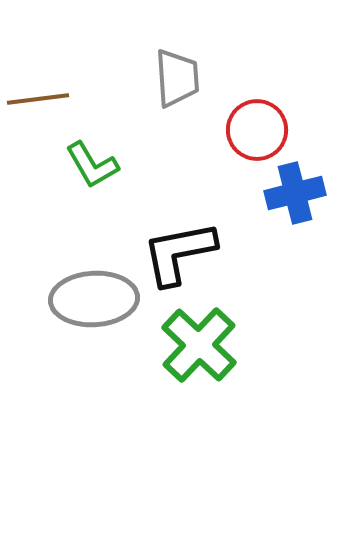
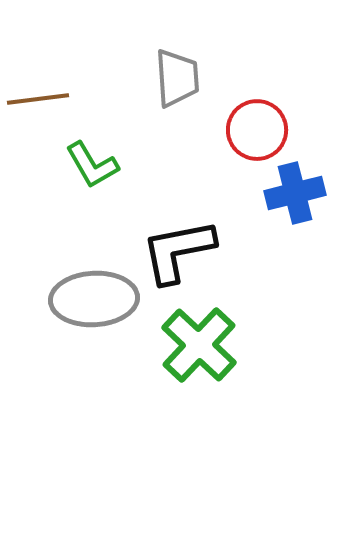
black L-shape: moved 1 px left, 2 px up
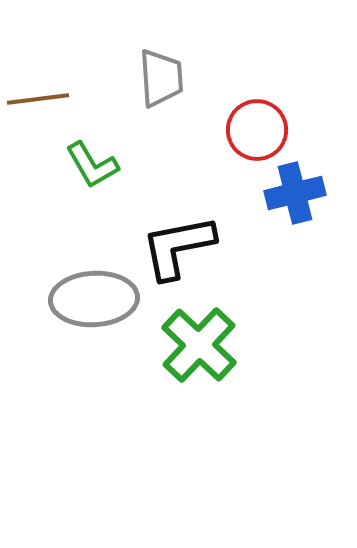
gray trapezoid: moved 16 px left
black L-shape: moved 4 px up
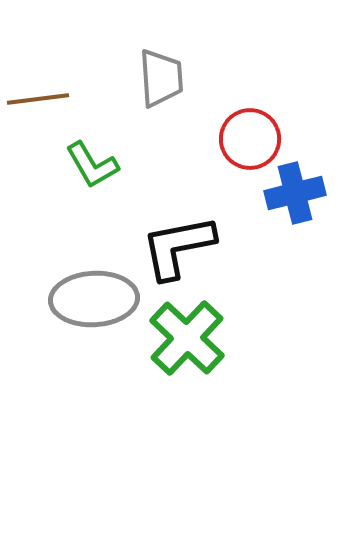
red circle: moved 7 px left, 9 px down
green cross: moved 12 px left, 7 px up
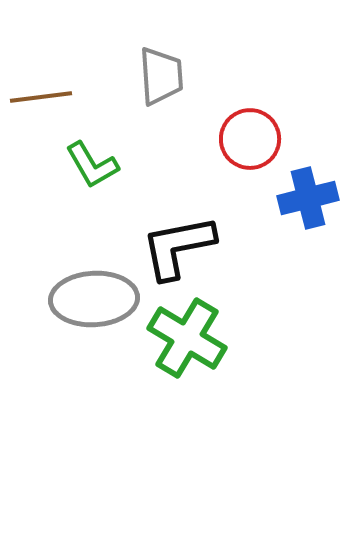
gray trapezoid: moved 2 px up
brown line: moved 3 px right, 2 px up
blue cross: moved 13 px right, 5 px down
green cross: rotated 12 degrees counterclockwise
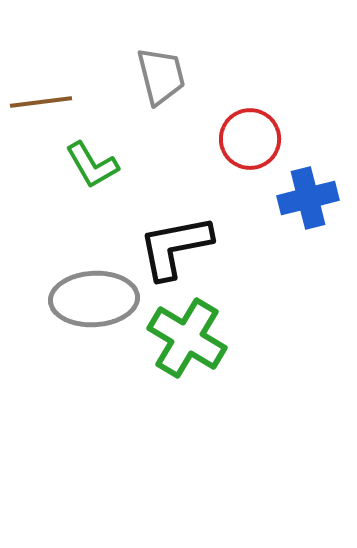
gray trapezoid: rotated 10 degrees counterclockwise
brown line: moved 5 px down
black L-shape: moved 3 px left
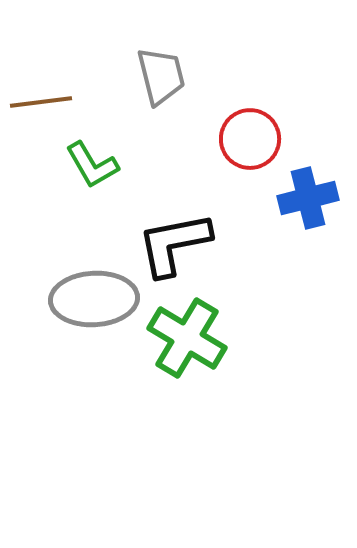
black L-shape: moved 1 px left, 3 px up
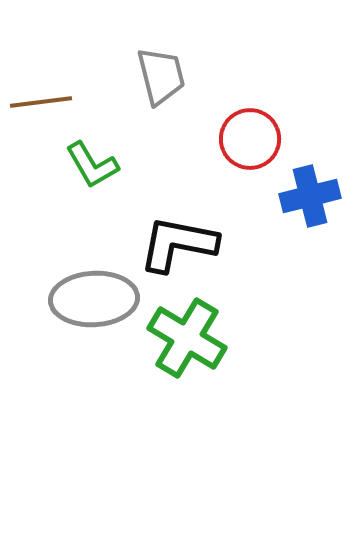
blue cross: moved 2 px right, 2 px up
black L-shape: moved 4 px right; rotated 22 degrees clockwise
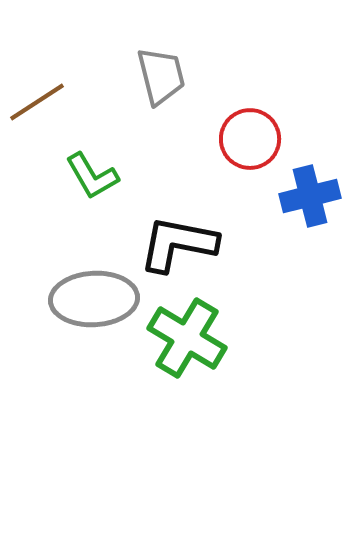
brown line: moved 4 px left; rotated 26 degrees counterclockwise
green L-shape: moved 11 px down
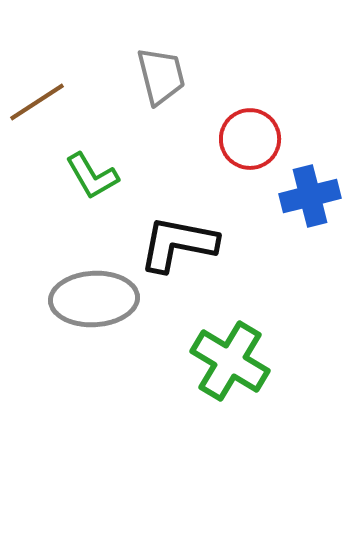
green cross: moved 43 px right, 23 px down
